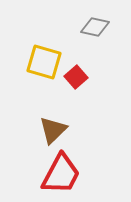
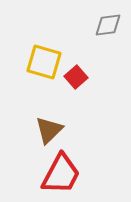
gray diamond: moved 13 px right, 2 px up; rotated 20 degrees counterclockwise
brown triangle: moved 4 px left
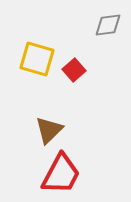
yellow square: moved 7 px left, 3 px up
red square: moved 2 px left, 7 px up
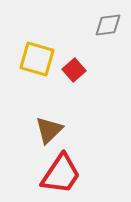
red trapezoid: rotated 6 degrees clockwise
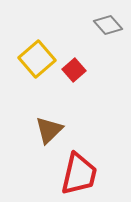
gray diamond: rotated 56 degrees clockwise
yellow square: rotated 33 degrees clockwise
red trapezoid: moved 18 px right; rotated 21 degrees counterclockwise
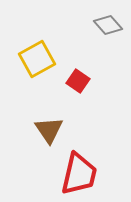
yellow square: rotated 12 degrees clockwise
red square: moved 4 px right, 11 px down; rotated 15 degrees counterclockwise
brown triangle: rotated 20 degrees counterclockwise
